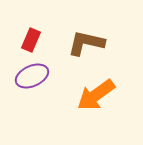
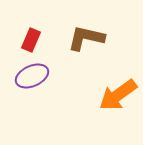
brown L-shape: moved 5 px up
orange arrow: moved 22 px right
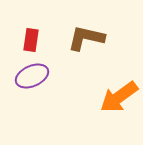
red rectangle: rotated 15 degrees counterclockwise
orange arrow: moved 1 px right, 2 px down
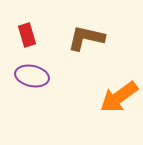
red rectangle: moved 4 px left, 5 px up; rotated 25 degrees counterclockwise
purple ellipse: rotated 36 degrees clockwise
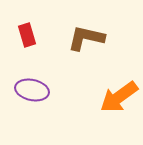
purple ellipse: moved 14 px down
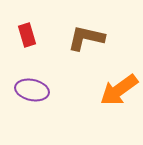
orange arrow: moved 7 px up
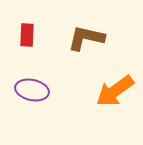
red rectangle: rotated 20 degrees clockwise
orange arrow: moved 4 px left, 1 px down
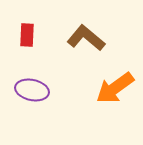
brown L-shape: rotated 27 degrees clockwise
orange arrow: moved 3 px up
